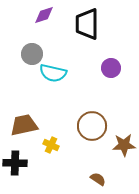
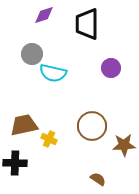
yellow cross: moved 2 px left, 6 px up
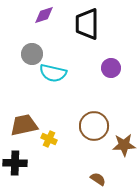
brown circle: moved 2 px right
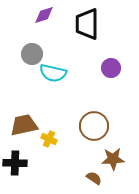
brown star: moved 11 px left, 14 px down
brown semicircle: moved 4 px left, 1 px up
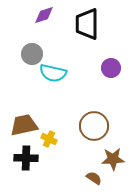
black cross: moved 11 px right, 5 px up
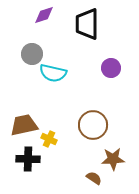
brown circle: moved 1 px left, 1 px up
black cross: moved 2 px right, 1 px down
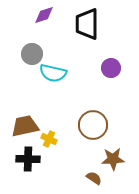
brown trapezoid: moved 1 px right, 1 px down
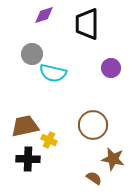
yellow cross: moved 1 px down
brown star: rotated 15 degrees clockwise
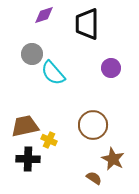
cyan semicircle: rotated 36 degrees clockwise
brown star: rotated 15 degrees clockwise
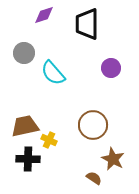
gray circle: moved 8 px left, 1 px up
